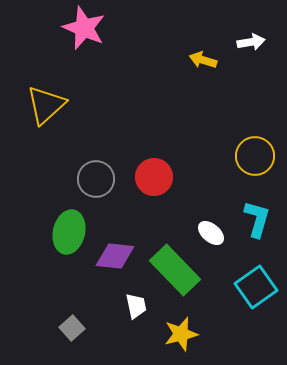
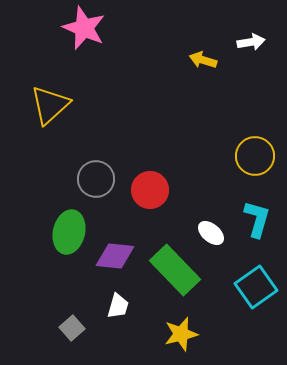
yellow triangle: moved 4 px right
red circle: moved 4 px left, 13 px down
white trapezoid: moved 18 px left; rotated 28 degrees clockwise
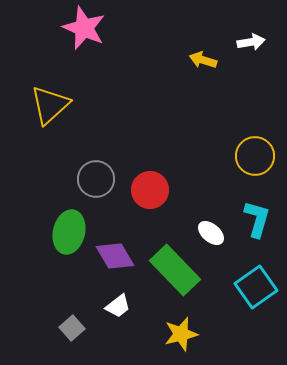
purple diamond: rotated 54 degrees clockwise
white trapezoid: rotated 36 degrees clockwise
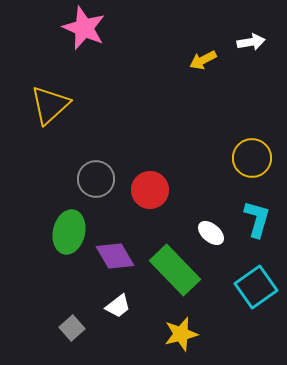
yellow arrow: rotated 44 degrees counterclockwise
yellow circle: moved 3 px left, 2 px down
